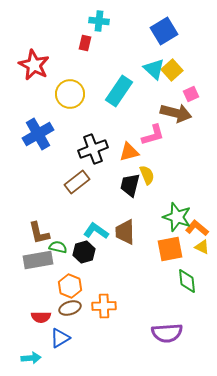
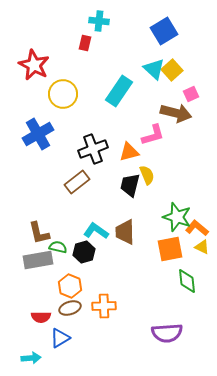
yellow circle: moved 7 px left
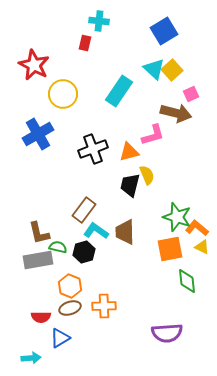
brown rectangle: moved 7 px right, 28 px down; rotated 15 degrees counterclockwise
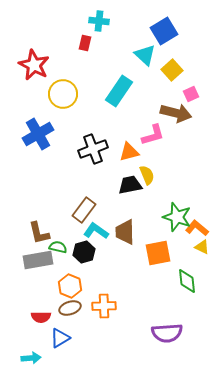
cyan triangle: moved 9 px left, 14 px up
black trapezoid: rotated 65 degrees clockwise
orange square: moved 12 px left, 4 px down
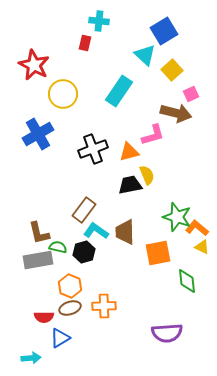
red semicircle: moved 3 px right
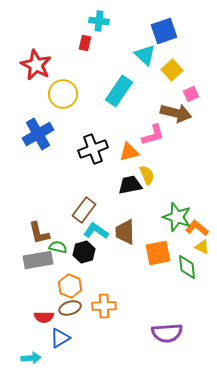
blue square: rotated 12 degrees clockwise
red star: moved 2 px right
green diamond: moved 14 px up
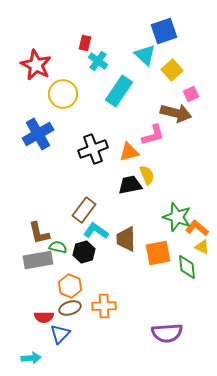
cyan cross: moved 1 px left, 40 px down; rotated 30 degrees clockwise
brown trapezoid: moved 1 px right, 7 px down
blue triangle: moved 4 px up; rotated 15 degrees counterclockwise
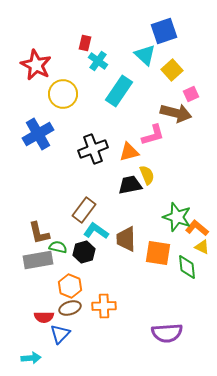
orange square: rotated 20 degrees clockwise
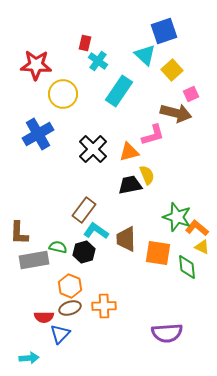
red star: rotated 24 degrees counterclockwise
black cross: rotated 24 degrees counterclockwise
brown L-shape: moved 20 px left; rotated 15 degrees clockwise
gray rectangle: moved 4 px left
cyan arrow: moved 2 px left
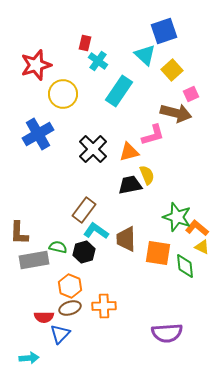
red star: rotated 20 degrees counterclockwise
green diamond: moved 2 px left, 1 px up
